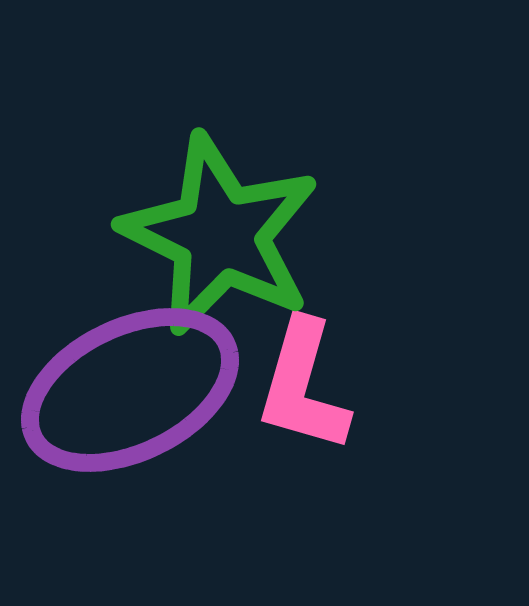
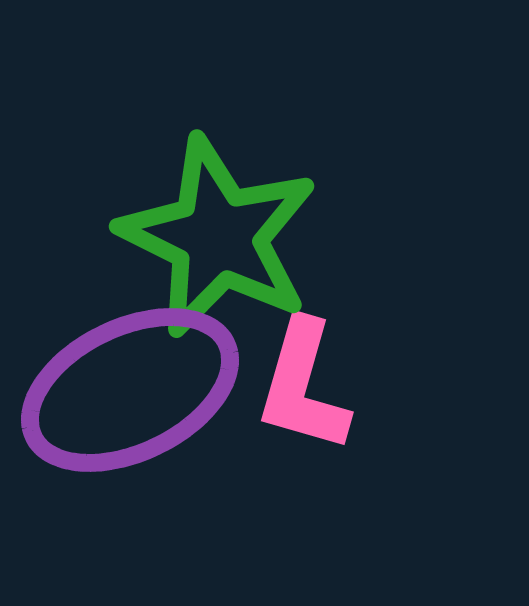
green star: moved 2 px left, 2 px down
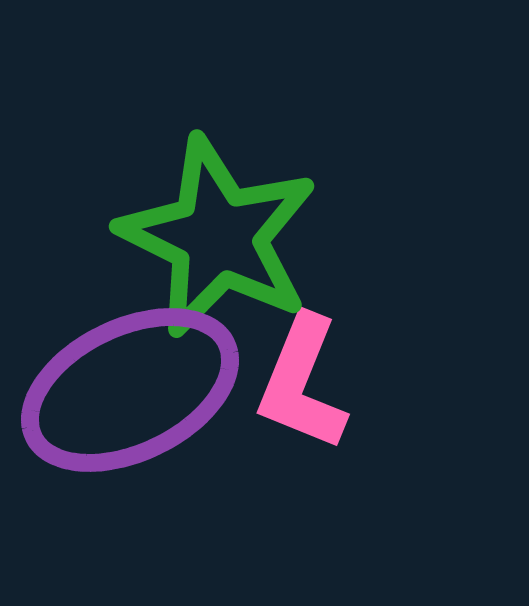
pink L-shape: moved 1 px left, 3 px up; rotated 6 degrees clockwise
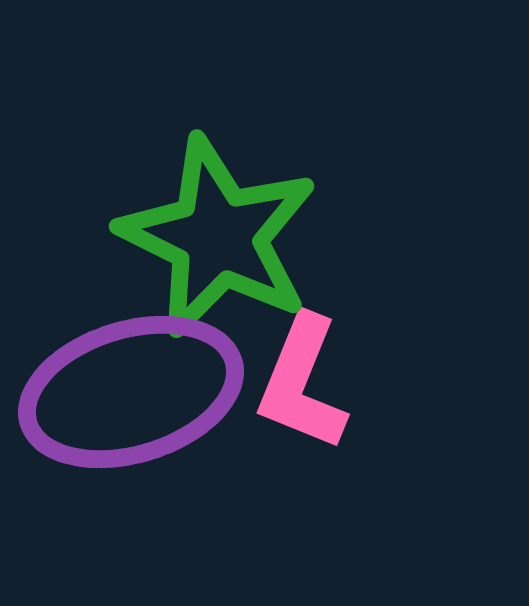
purple ellipse: moved 1 px right, 2 px down; rotated 9 degrees clockwise
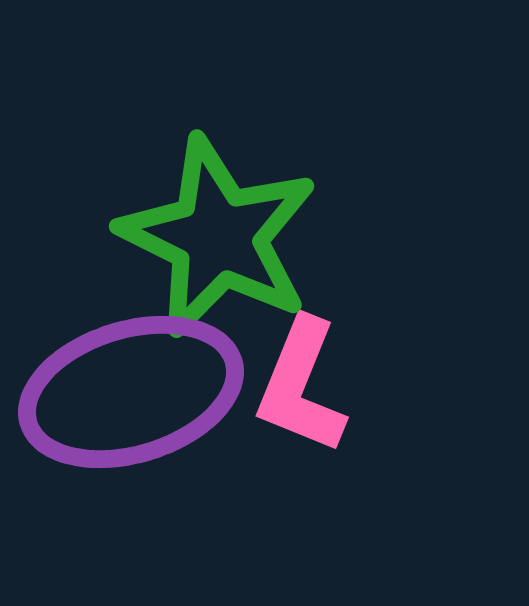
pink L-shape: moved 1 px left, 3 px down
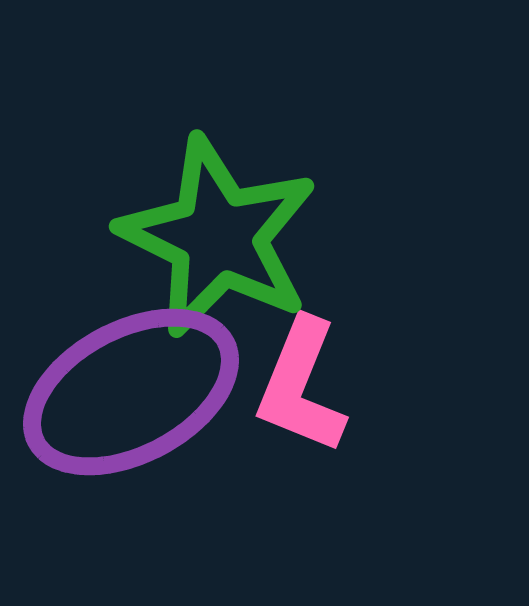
purple ellipse: rotated 11 degrees counterclockwise
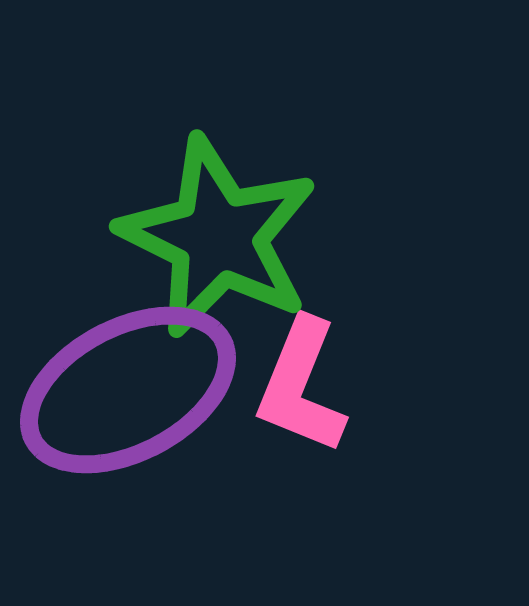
purple ellipse: moved 3 px left, 2 px up
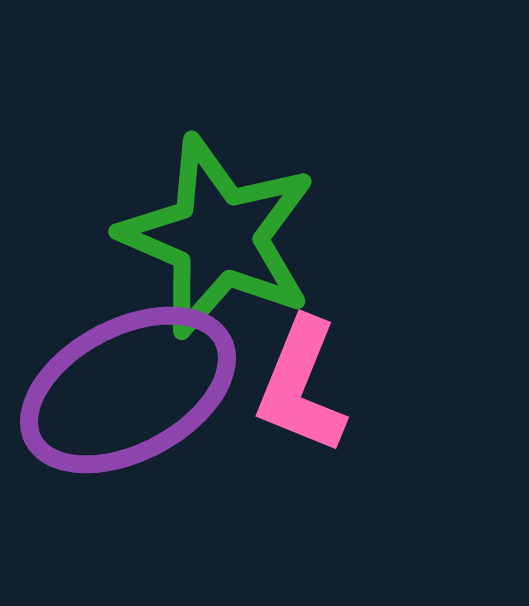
green star: rotated 3 degrees counterclockwise
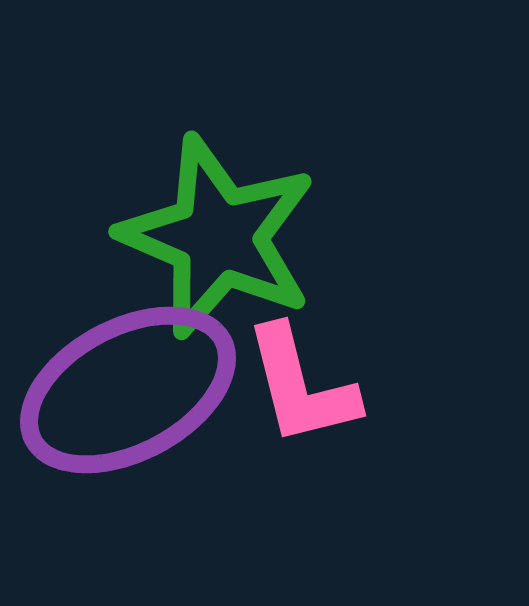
pink L-shape: rotated 36 degrees counterclockwise
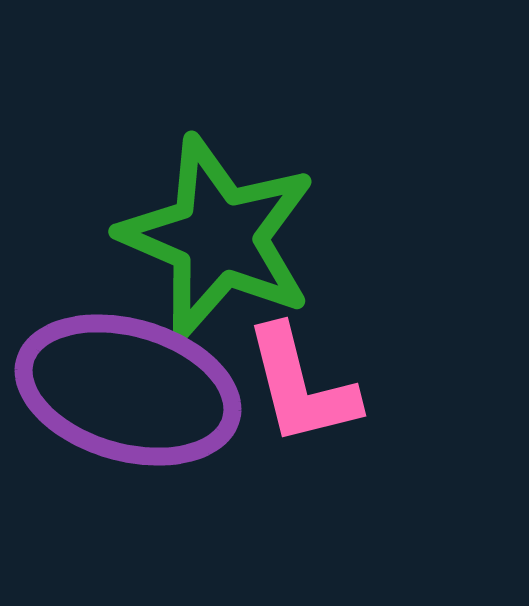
purple ellipse: rotated 44 degrees clockwise
